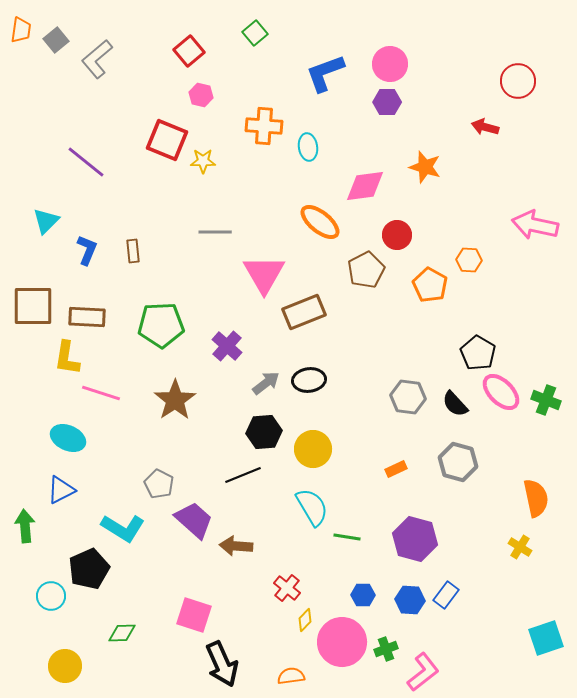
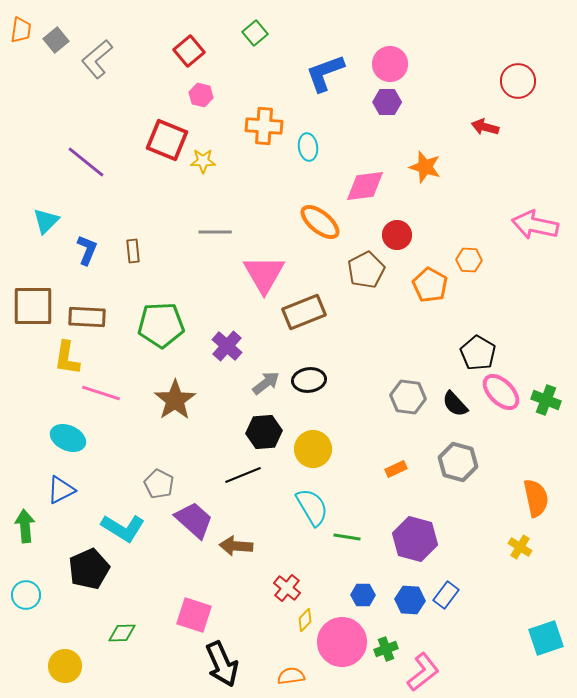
cyan circle at (51, 596): moved 25 px left, 1 px up
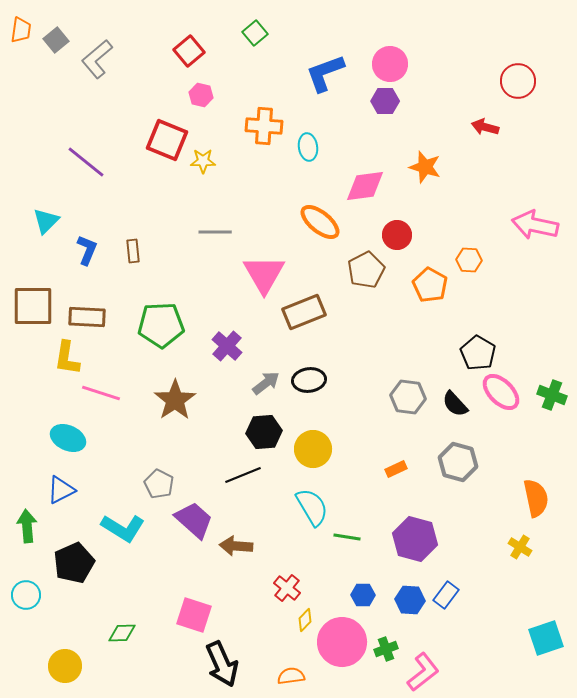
purple hexagon at (387, 102): moved 2 px left, 1 px up
green cross at (546, 400): moved 6 px right, 5 px up
green arrow at (25, 526): moved 2 px right
black pentagon at (89, 569): moved 15 px left, 6 px up
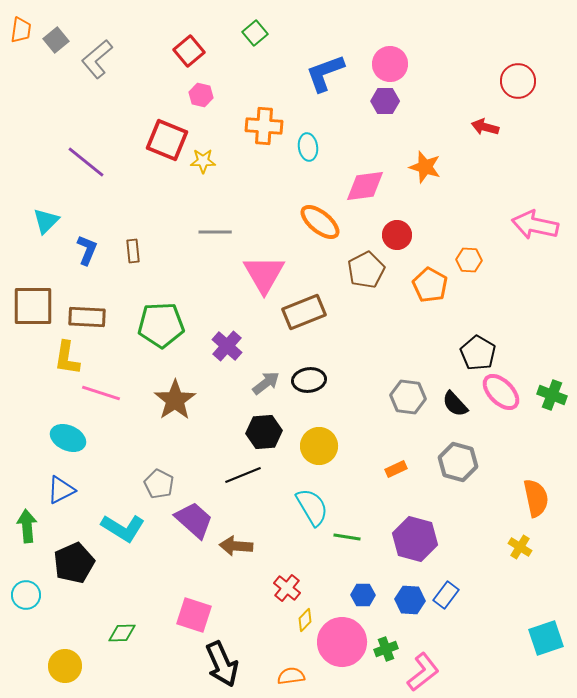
yellow circle at (313, 449): moved 6 px right, 3 px up
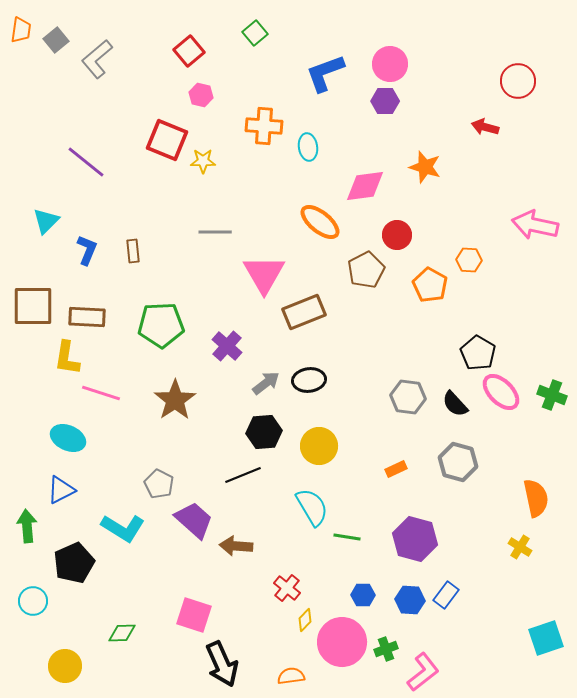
cyan circle at (26, 595): moved 7 px right, 6 px down
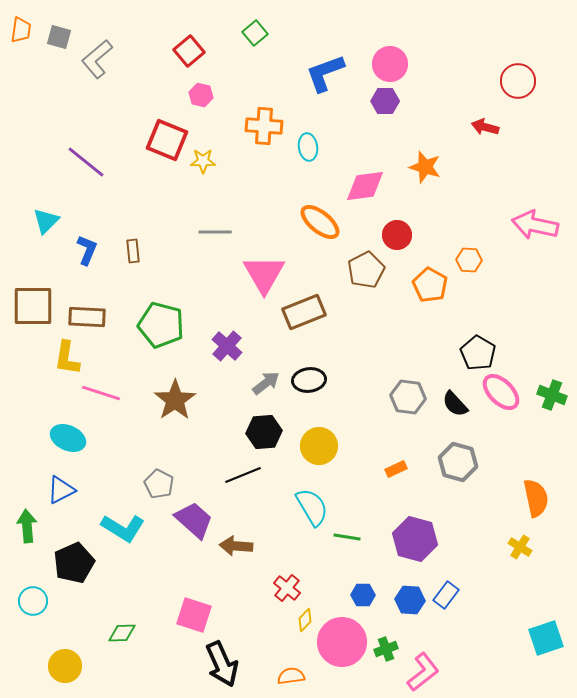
gray square at (56, 40): moved 3 px right, 3 px up; rotated 35 degrees counterclockwise
green pentagon at (161, 325): rotated 18 degrees clockwise
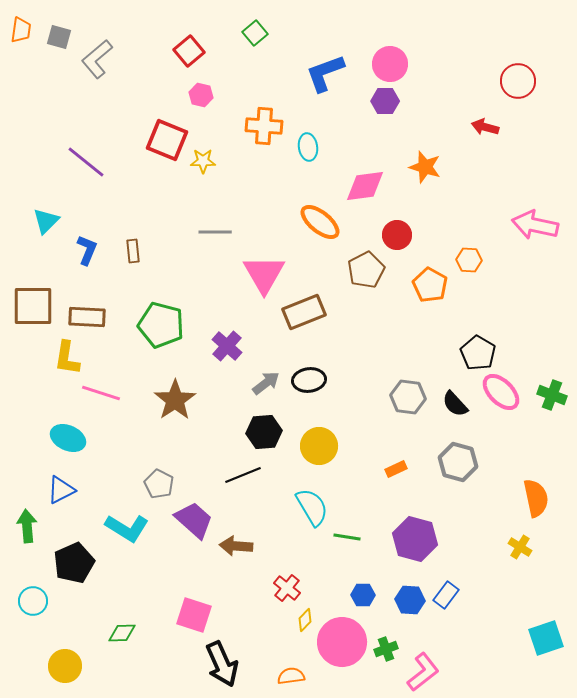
cyan L-shape at (123, 528): moved 4 px right
